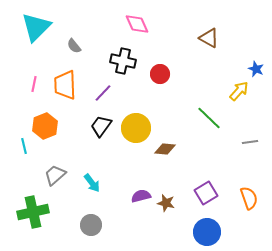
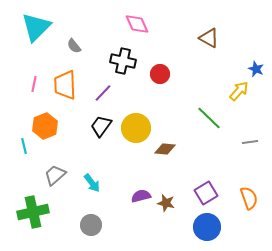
blue circle: moved 5 px up
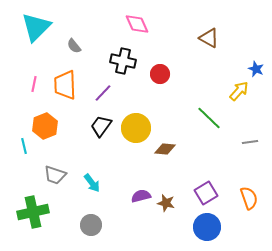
gray trapezoid: rotated 120 degrees counterclockwise
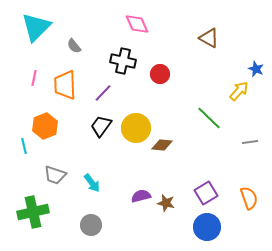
pink line: moved 6 px up
brown diamond: moved 3 px left, 4 px up
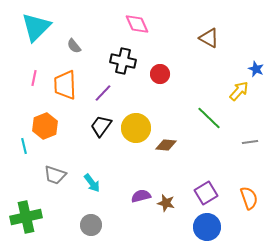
brown diamond: moved 4 px right
green cross: moved 7 px left, 5 px down
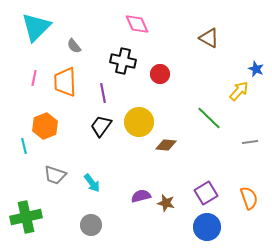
orange trapezoid: moved 3 px up
purple line: rotated 54 degrees counterclockwise
yellow circle: moved 3 px right, 6 px up
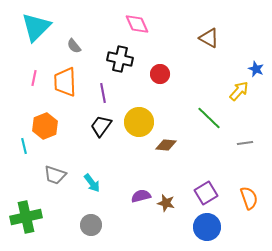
black cross: moved 3 px left, 2 px up
gray line: moved 5 px left, 1 px down
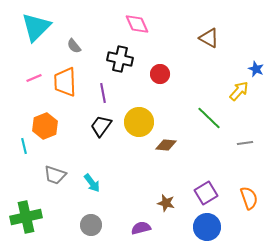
pink line: rotated 56 degrees clockwise
purple semicircle: moved 32 px down
